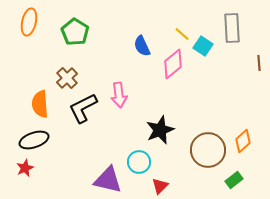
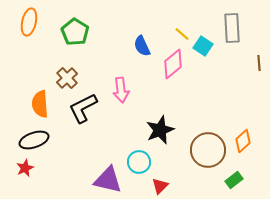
pink arrow: moved 2 px right, 5 px up
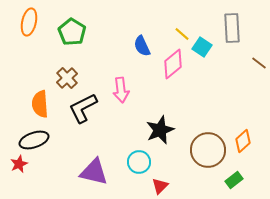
green pentagon: moved 3 px left
cyan square: moved 1 px left, 1 px down
brown line: rotated 49 degrees counterclockwise
red star: moved 6 px left, 4 px up
purple triangle: moved 14 px left, 8 px up
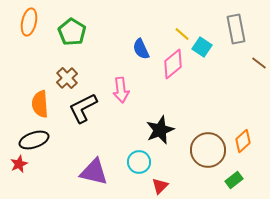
gray rectangle: moved 4 px right, 1 px down; rotated 8 degrees counterclockwise
blue semicircle: moved 1 px left, 3 px down
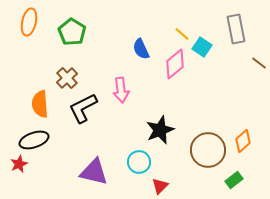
pink diamond: moved 2 px right
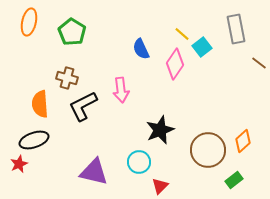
cyan square: rotated 18 degrees clockwise
pink diamond: rotated 16 degrees counterclockwise
brown cross: rotated 30 degrees counterclockwise
black L-shape: moved 2 px up
